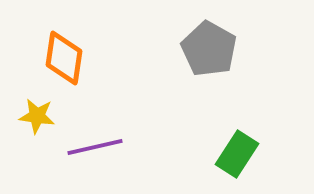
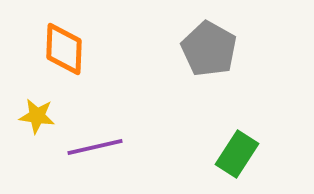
orange diamond: moved 9 px up; rotated 6 degrees counterclockwise
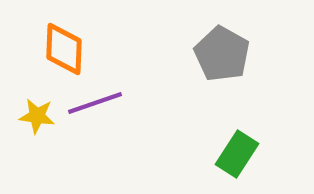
gray pentagon: moved 13 px right, 5 px down
purple line: moved 44 px up; rotated 6 degrees counterclockwise
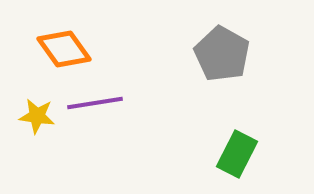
orange diamond: rotated 38 degrees counterclockwise
purple line: rotated 10 degrees clockwise
green rectangle: rotated 6 degrees counterclockwise
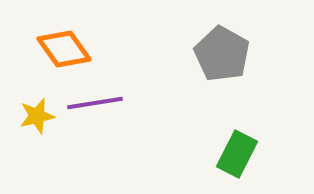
yellow star: rotated 21 degrees counterclockwise
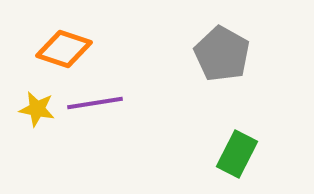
orange diamond: rotated 36 degrees counterclockwise
yellow star: moved 7 px up; rotated 24 degrees clockwise
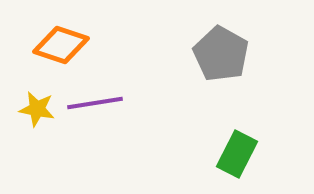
orange diamond: moved 3 px left, 4 px up
gray pentagon: moved 1 px left
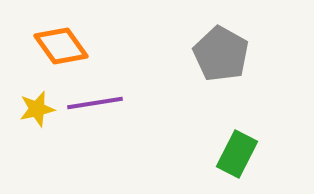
orange diamond: moved 1 px down; rotated 36 degrees clockwise
yellow star: rotated 24 degrees counterclockwise
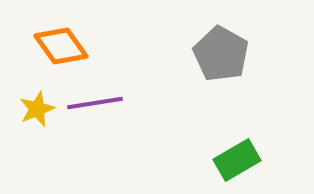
yellow star: rotated 9 degrees counterclockwise
green rectangle: moved 6 px down; rotated 33 degrees clockwise
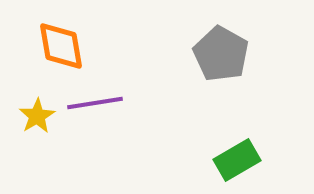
orange diamond: rotated 26 degrees clockwise
yellow star: moved 7 px down; rotated 9 degrees counterclockwise
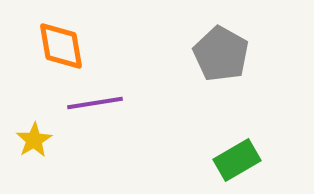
yellow star: moved 3 px left, 24 px down
